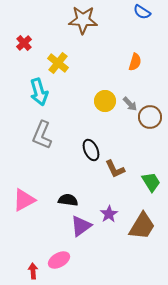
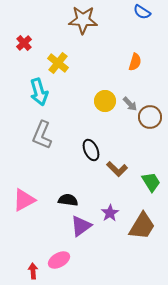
brown L-shape: moved 2 px right; rotated 20 degrees counterclockwise
purple star: moved 1 px right, 1 px up
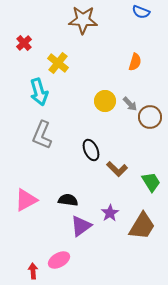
blue semicircle: moved 1 px left; rotated 12 degrees counterclockwise
pink triangle: moved 2 px right
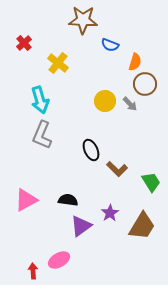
blue semicircle: moved 31 px left, 33 px down
cyan arrow: moved 1 px right, 8 px down
brown circle: moved 5 px left, 33 px up
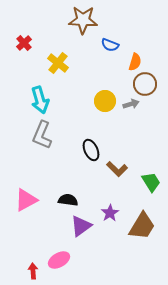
gray arrow: moved 1 px right; rotated 63 degrees counterclockwise
